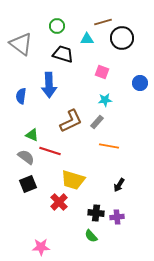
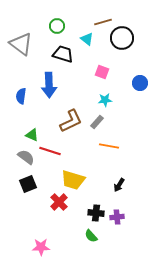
cyan triangle: rotated 40 degrees clockwise
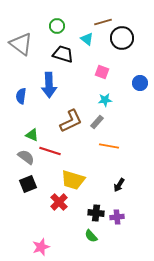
pink star: rotated 18 degrees counterclockwise
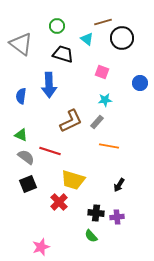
green triangle: moved 11 px left
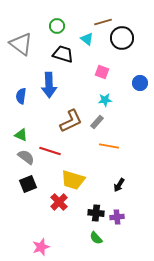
green semicircle: moved 5 px right, 2 px down
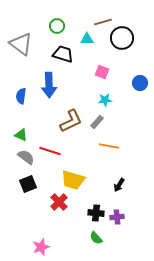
cyan triangle: rotated 40 degrees counterclockwise
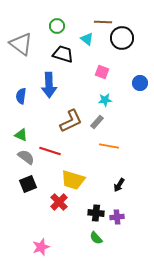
brown line: rotated 18 degrees clockwise
cyan triangle: rotated 40 degrees clockwise
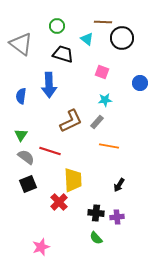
green triangle: rotated 40 degrees clockwise
yellow trapezoid: rotated 110 degrees counterclockwise
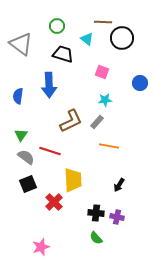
blue semicircle: moved 3 px left
red cross: moved 5 px left
purple cross: rotated 16 degrees clockwise
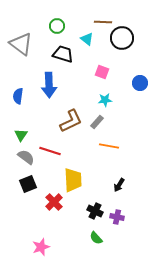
black cross: moved 1 px left, 2 px up; rotated 21 degrees clockwise
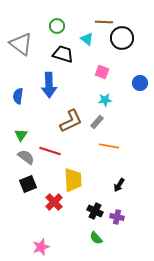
brown line: moved 1 px right
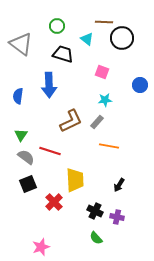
blue circle: moved 2 px down
yellow trapezoid: moved 2 px right
